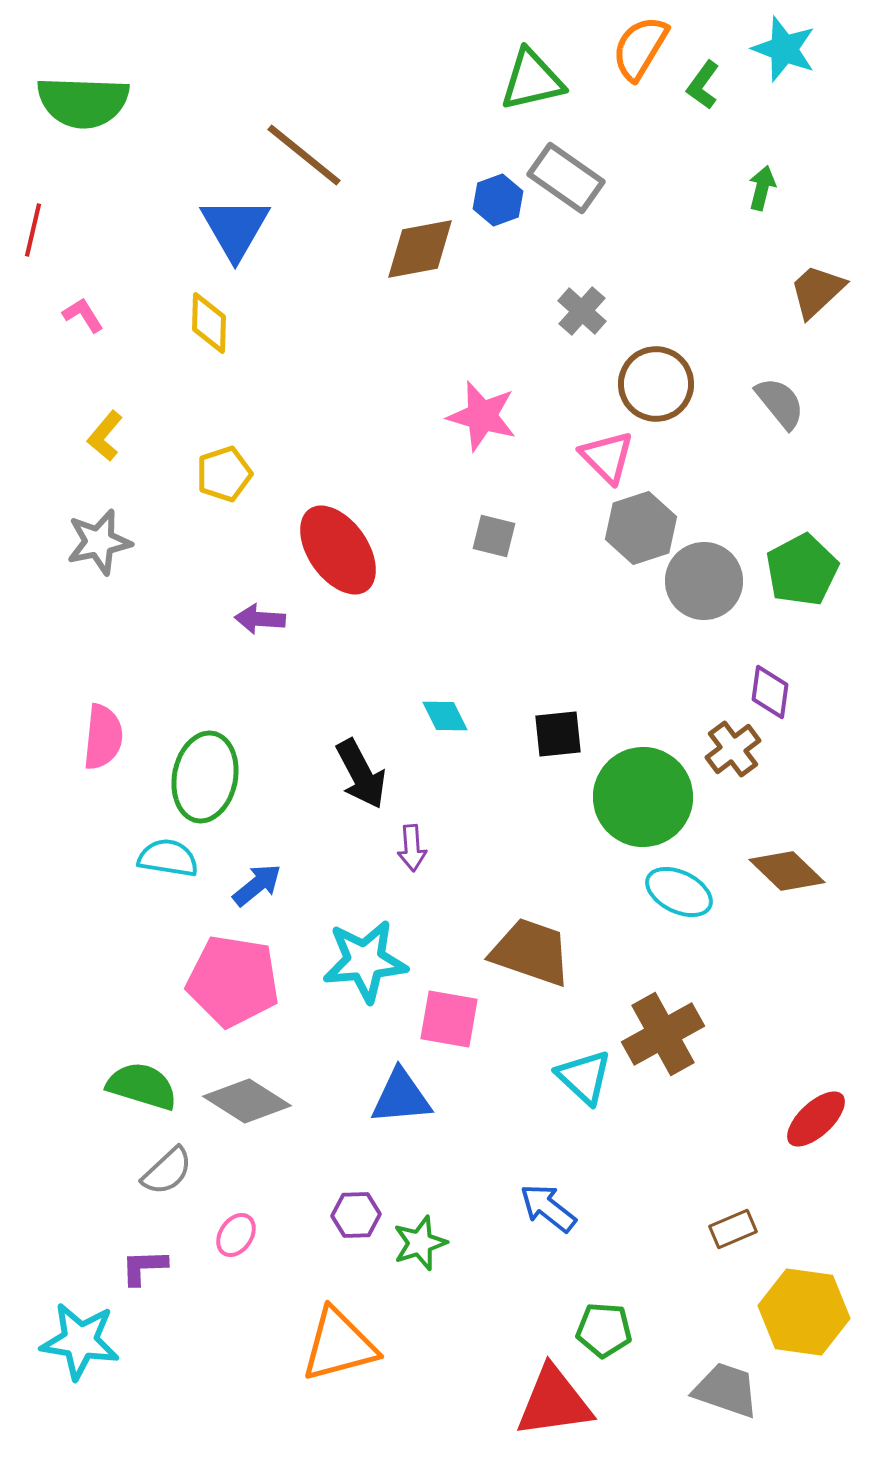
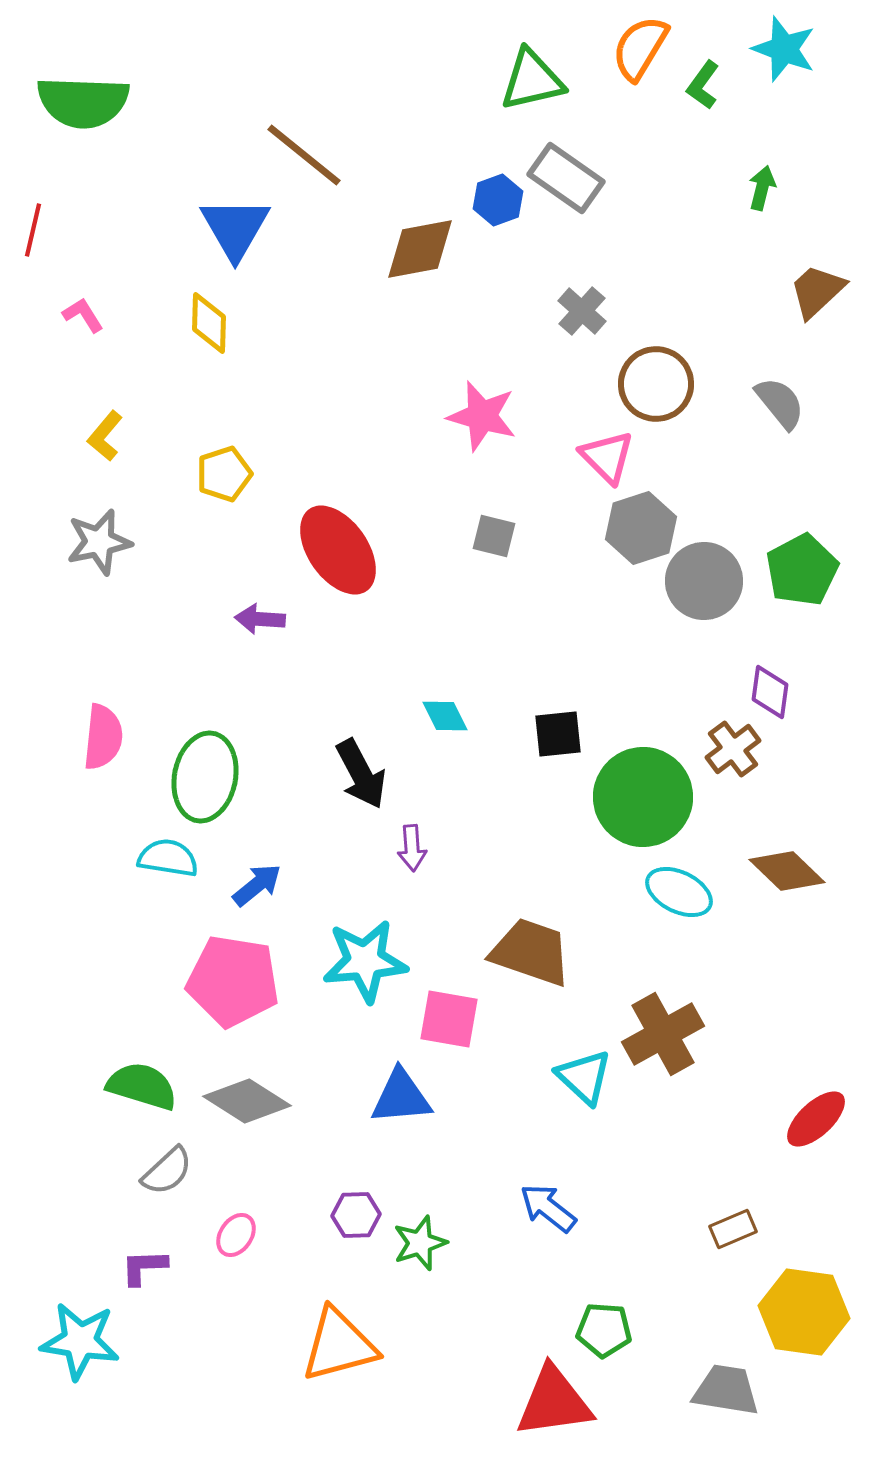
gray trapezoid at (726, 1390): rotated 10 degrees counterclockwise
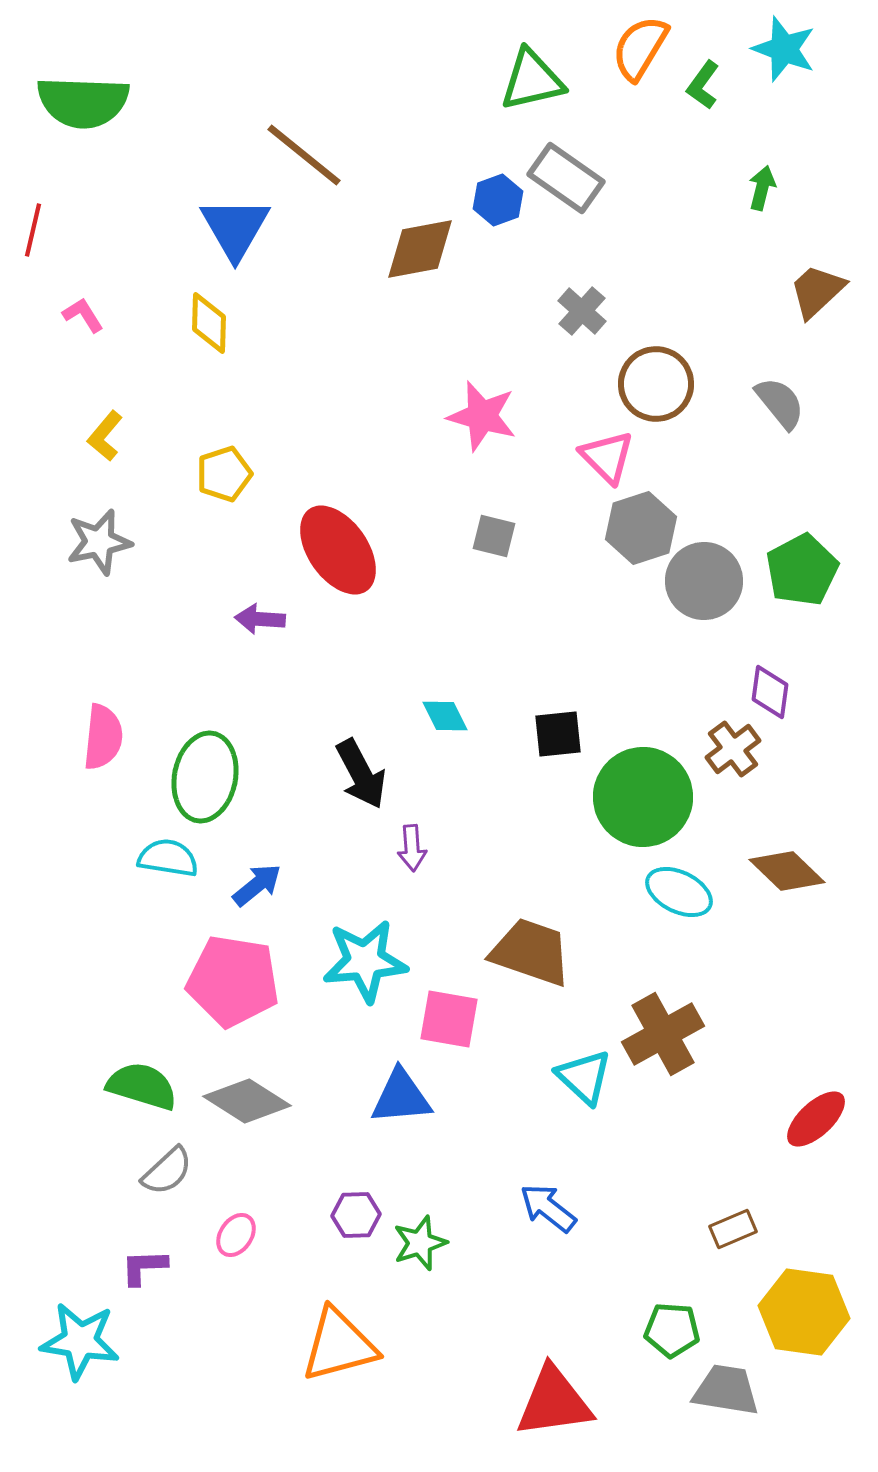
green pentagon at (604, 1330): moved 68 px right
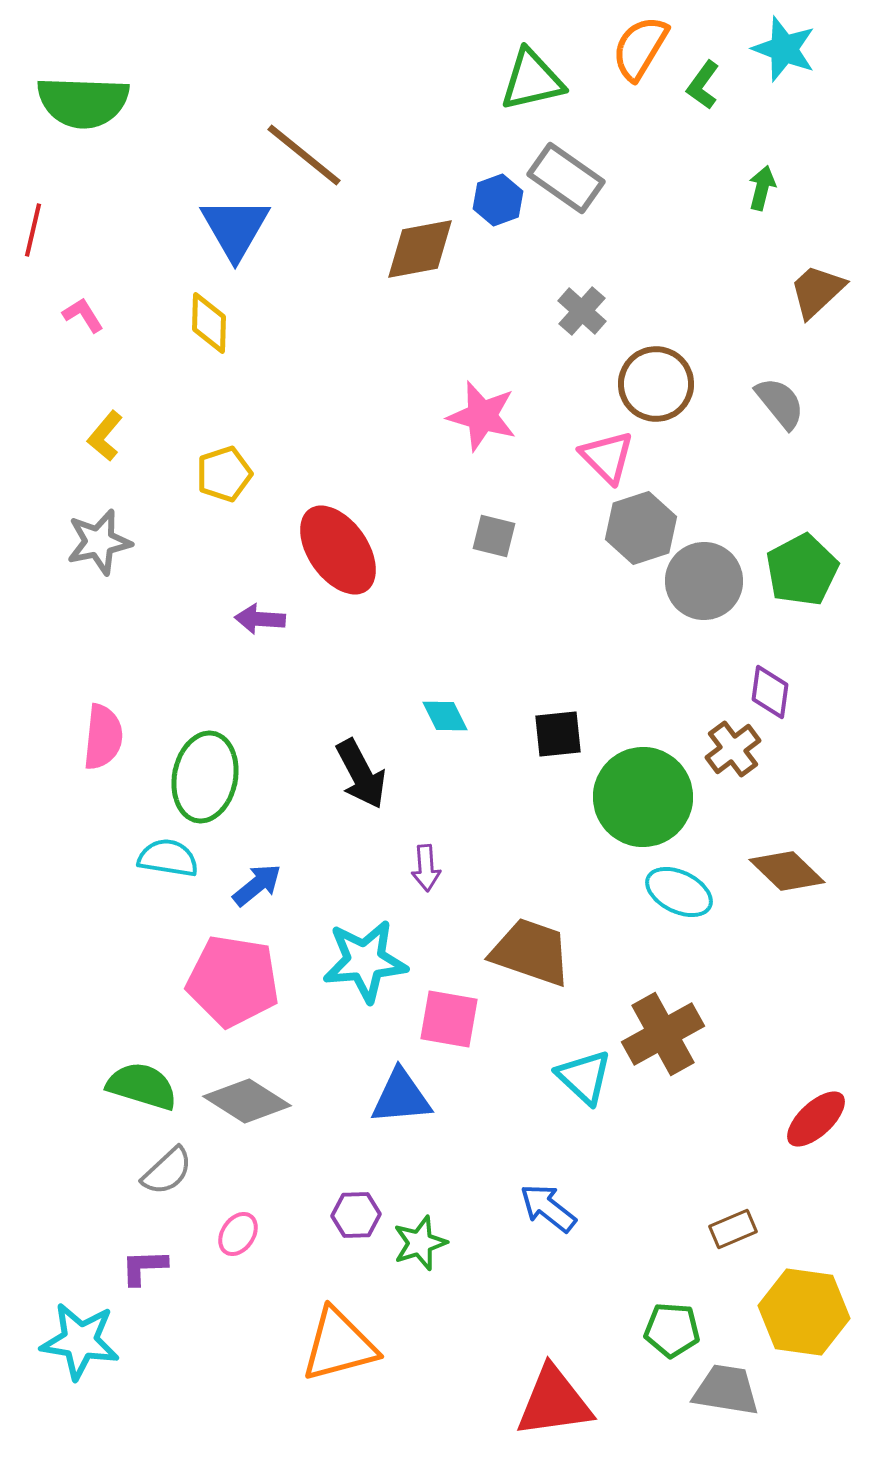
purple arrow at (412, 848): moved 14 px right, 20 px down
pink ellipse at (236, 1235): moved 2 px right, 1 px up
